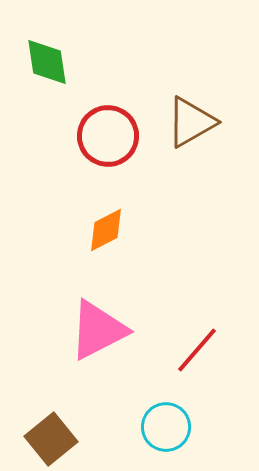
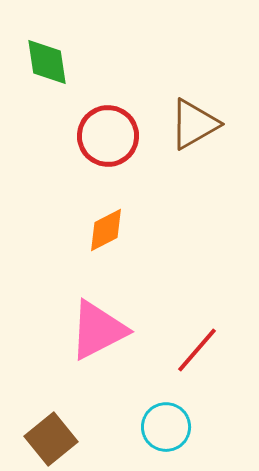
brown triangle: moved 3 px right, 2 px down
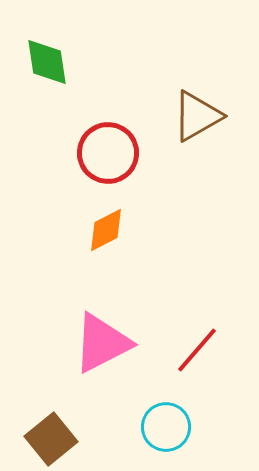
brown triangle: moved 3 px right, 8 px up
red circle: moved 17 px down
pink triangle: moved 4 px right, 13 px down
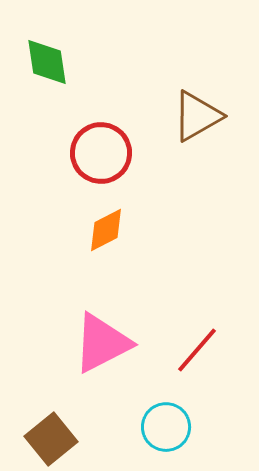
red circle: moved 7 px left
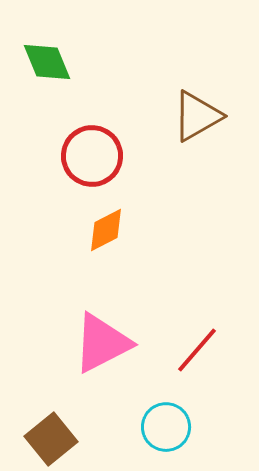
green diamond: rotated 14 degrees counterclockwise
red circle: moved 9 px left, 3 px down
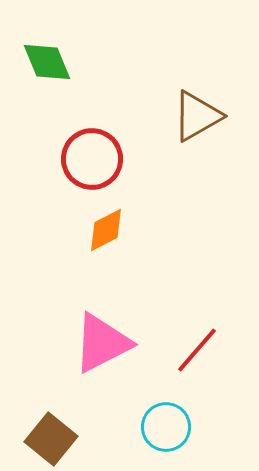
red circle: moved 3 px down
brown square: rotated 12 degrees counterclockwise
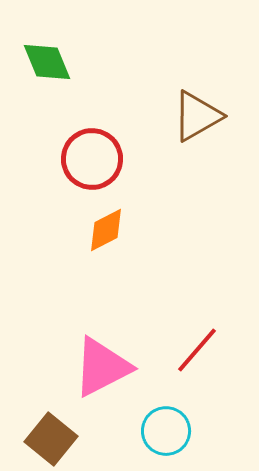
pink triangle: moved 24 px down
cyan circle: moved 4 px down
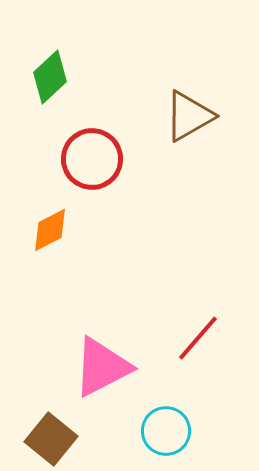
green diamond: moved 3 px right, 15 px down; rotated 70 degrees clockwise
brown triangle: moved 8 px left
orange diamond: moved 56 px left
red line: moved 1 px right, 12 px up
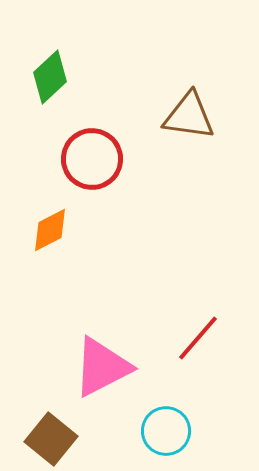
brown triangle: rotated 38 degrees clockwise
